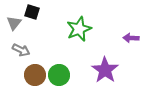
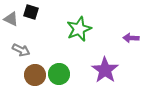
black square: moved 1 px left
gray triangle: moved 3 px left, 4 px up; rotated 42 degrees counterclockwise
green circle: moved 1 px up
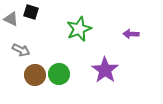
purple arrow: moved 4 px up
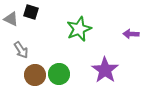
gray arrow: rotated 30 degrees clockwise
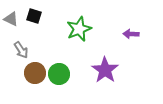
black square: moved 3 px right, 4 px down
brown circle: moved 2 px up
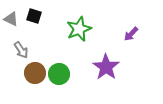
purple arrow: rotated 49 degrees counterclockwise
purple star: moved 1 px right, 3 px up
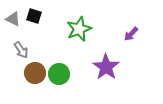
gray triangle: moved 2 px right
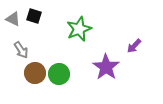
purple arrow: moved 3 px right, 12 px down
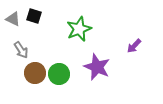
purple star: moved 9 px left; rotated 12 degrees counterclockwise
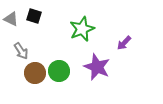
gray triangle: moved 2 px left
green star: moved 3 px right
purple arrow: moved 10 px left, 3 px up
gray arrow: moved 1 px down
green circle: moved 3 px up
